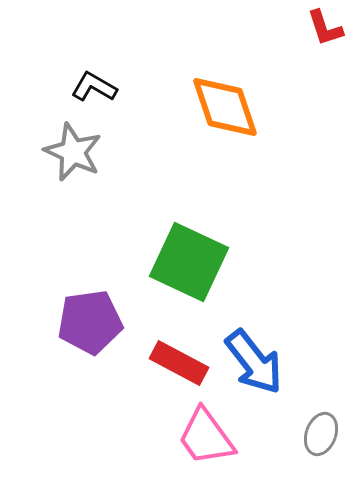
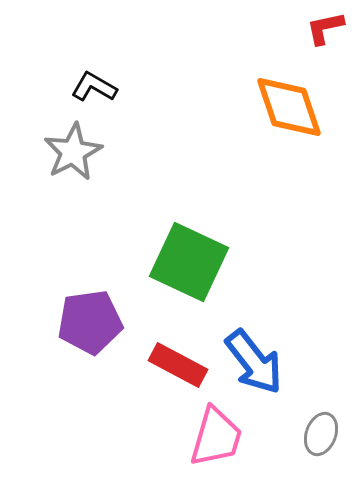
red L-shape: rotated 96 degrees clockwise
orange diamond: moved 64 px right
gray star: rotated 20 degrees clockwise
red rectangle: moved 1 px left, 2 px down
pink trapezoid: moved 10 px right; rotated 128 degrees counterclockwise
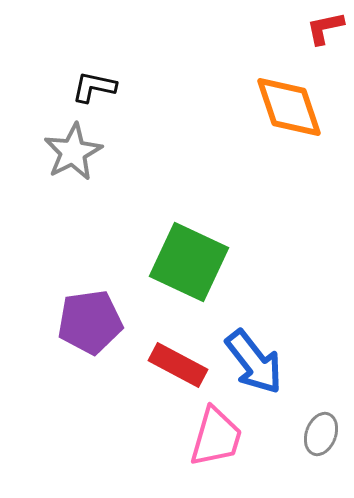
black L-shape: rotated 18 degrees counterclockwise
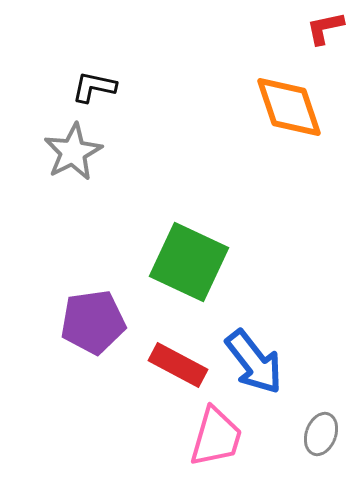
purple pentagon: moved 3 px right
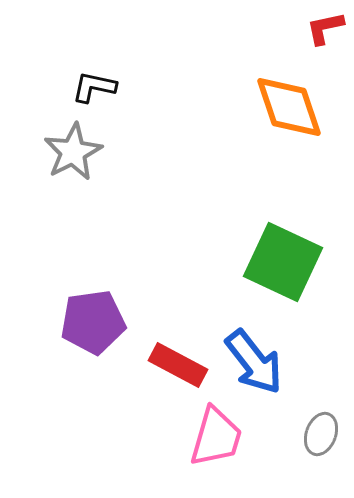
green square: moved 94 px right
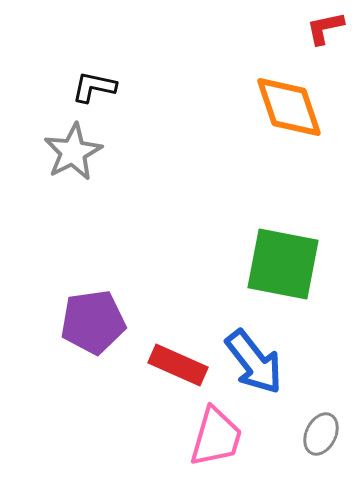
green square: moved 2 px down; rotated 14 degrees counterclockwise
red rectangle: rotated 4 degrees counterclockwise
gray ellipse: rotated 6 degrees clockwise
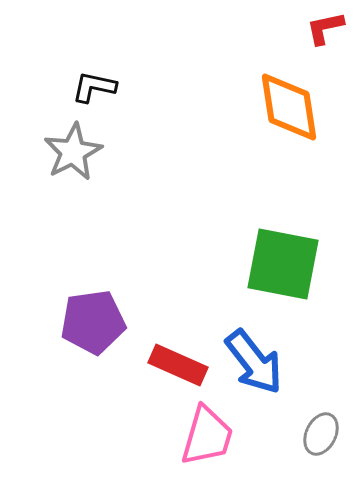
orange diamond: rotated 10 degrees clockwise
pink trapezoid: moved 9 px left, 1 px up
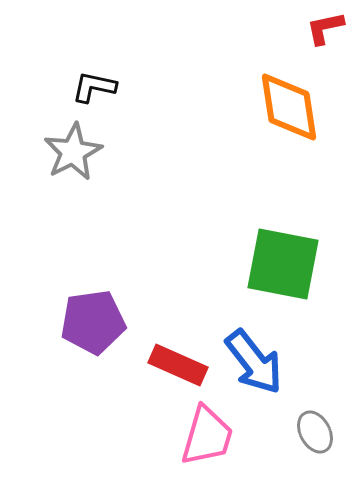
gray ellipse: moved 6 px left, 2 px up; rotated 54 degrees counterclockwise
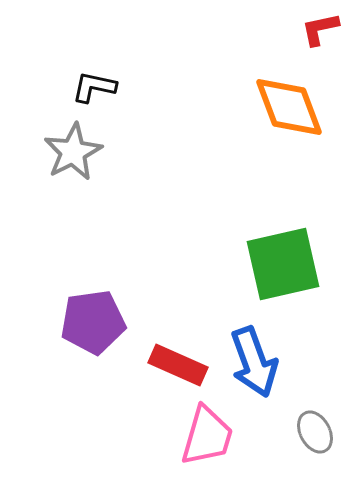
red L-shape: moved 5 px left, 1 px down
orange diamond: rotated 12 degrees counterclockwise
green square: rotated 24 degrees counterclockwise
blue arrow: rotated 18 degrees clockwise
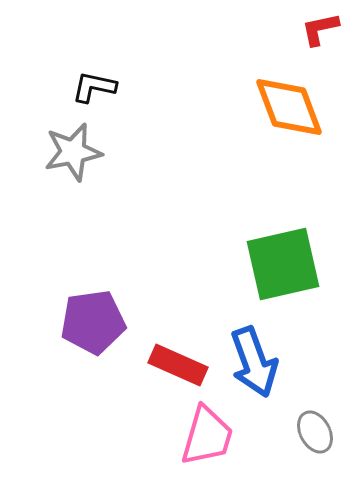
gray star: rotated 16 degrees clockwise
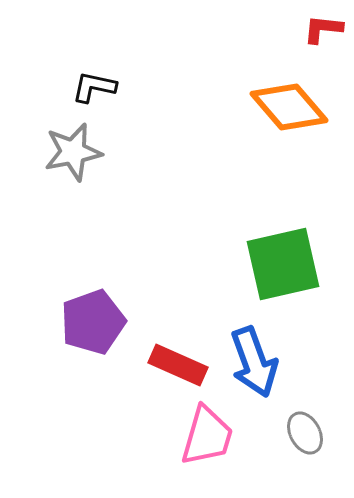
red L-shape: moved 3 px right; rotated 18 degrees clockwise
orange diamond: rotated 20 degrees counterclockwise
purple pentagon: rotated 12 degrees counterclockwise
gray ellipse: moved 10 px left, 1 px down
